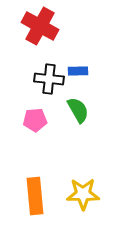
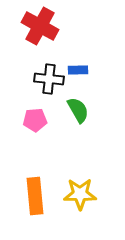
blue rectangle: moved 1 px up
yellow star: moved 3 px left
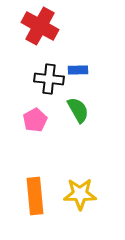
pink pentagon: rotated 25 degrees counterclockwise
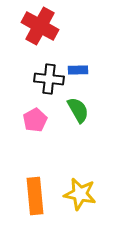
yellow star: rotated 12 degrees clockwise
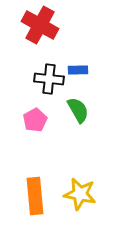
red cross: moved 1 px up
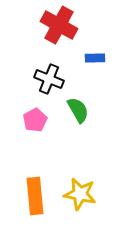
red cross: moved 19 px right
blue rectangle: moved 17 px right, 12 px up
black cross: rotated 16 degrees clockwise
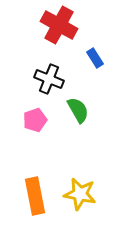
blue rectangle: rotated 60 degrees clockwise
pink pentagon: rotated 10 degrees clockwise
orange rectangle: rotated 6 degrees counterclockwise
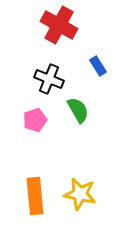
blue rectangle: moved 3 px right, 8 px down
orange rectangle: rotated 6 degrees clockwise
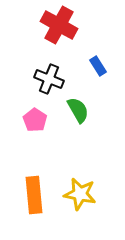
pink pentagon: rotated 20 degrees counterclockwise
orange rectangle: moved 1 px left, 1 px up
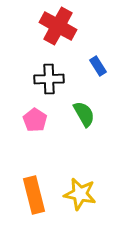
red cross: moved 1 px left, 1 px down
black cross: rotated 24 degrees counterclockwise
green semicircle: moved 6 px right, 4 px down
orange rectangle: rotated 9 degrees counterclockwise
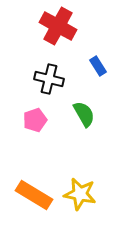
black cross: rotated 16 degrees clockwise
pink pentagon: rotated 20 degrees clockwise
orange rectangle: rotated 45 degrees counterclockwise
